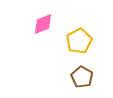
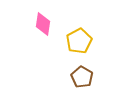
pink diamond: rotated 60 degrees counterclockwise
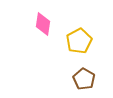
brown pentagon: moved 2 px right, 2 px down
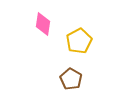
brown pentagon: moved 13 px left
